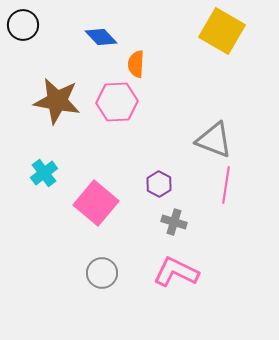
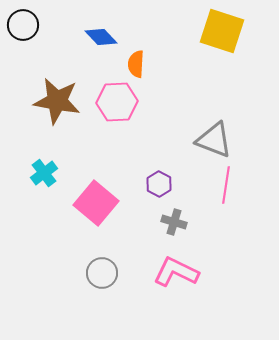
yellow square: rotated 12 degrees counterclockwise
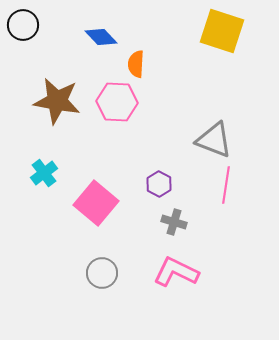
pink hexagon: rotated 6 degrees clockwise
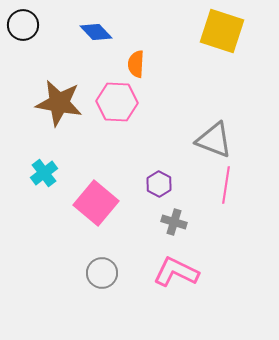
blue diamond: moved 5 px left, 5 px up
brown star: moved 2 px right, 2 px down
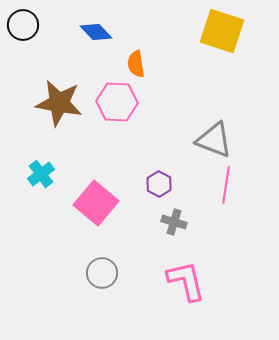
orange semicircle: rotated 12 degrees counterclockwise
cyan cross: moved 3 px left, 1 px down
pink L-shape: moved 10 px right, 9 px down; rotated 51 degrees clockwise
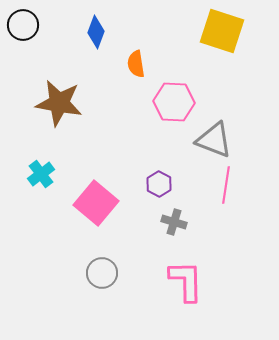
blue diamond: rotated 64 degrees clockwise
pink hexagon: moved 57 px right
pink L-shape: rotated 12 degrees clockwise
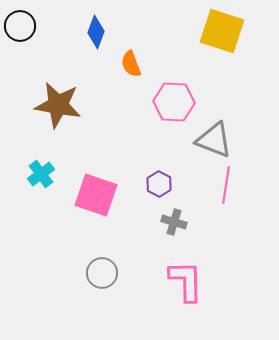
black circle: moved 3 px left, 1 px down
orange semicircle: moved 5 px left; rotated 12 degrees counterclockwise
brown star: moved 1 px left, 2 px down
pink square: moved 8 px up; rotated 21 degrees counterclockwise
